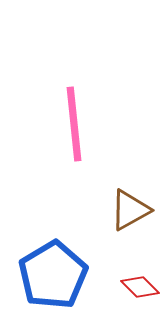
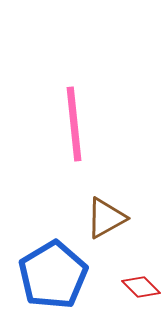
brown triangle: moved 24 px left, 8 px down
red diamond: moved 1 px right
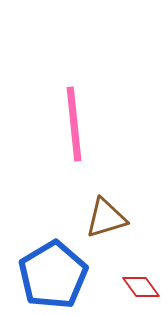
brown triangle: rotated 12 degrees clockwise
red diamond: rotated 9 degrees clockwise
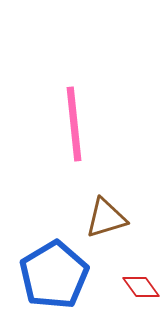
blue pentagon: moved 1 px right
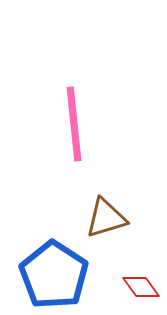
blue pentagon: rotated 8 degrees counterclockwise
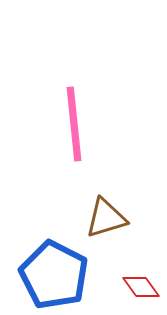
blue pentagon: rotated 6 degrees counterclockwise
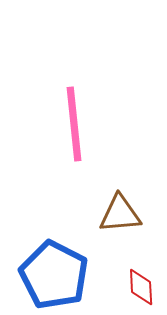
brown triangle: moved 14 px right, 4 px up; rotated 12 degrees clockwise
red diamond: rotated 33 degrees clockwise
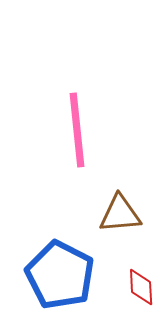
pink line: moved 3 px right, 6 px down
blue pentagon: moved 6 px right
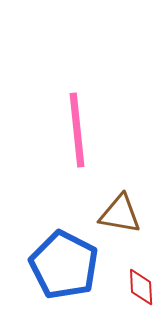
brown triangle: rotated 15 degrees clockwise
blue pentagon: moved 4 px right, 10 px up
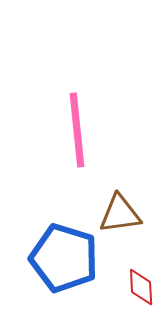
brown triangle: rotated 18 degrees counterclockwise
blue pentagon: moved 7 px up; rotated 10 degrees counterclockwise
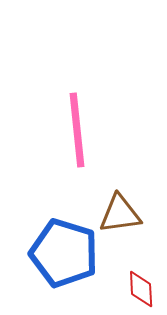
blue pentagon: moved 5 px up
red diamond: moved 2 px down
